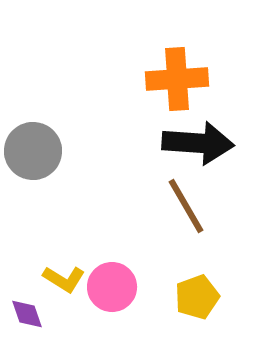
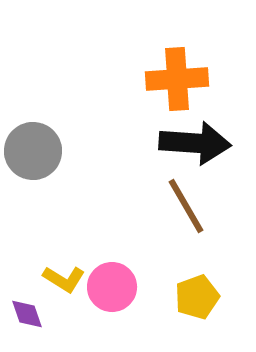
black arrow: moved 3 px left
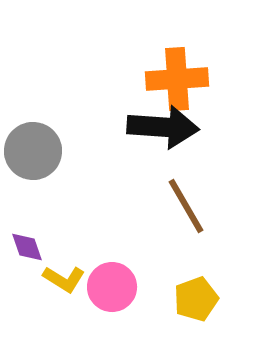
black arrow: moved 32 px left, 16 px up
yellow pentagon: moved 1 px left, 2 px down
purple diamond: moved 67 px up
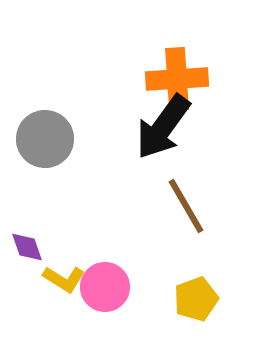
black arrow: rotated 122 degrees clockwise
gray circle: moved 12 px right, 12 px up
pink circle: moved 7 px left
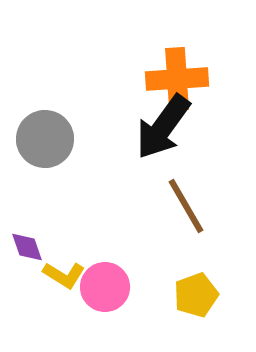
yellow L-shape: moved 4 px up
yellow pentagon: moved 4 px up
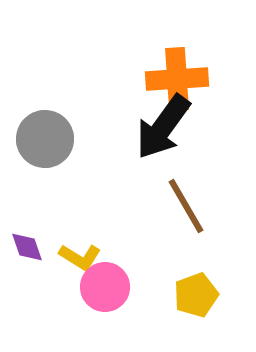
yellow L-shape: moved 16 px right, 18 px up
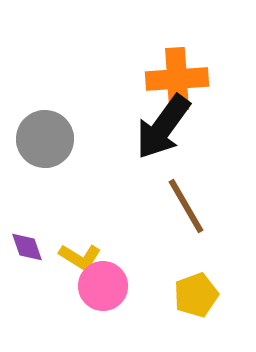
pink circle: moved 2 px left, 1 px up
